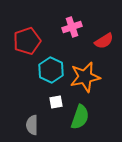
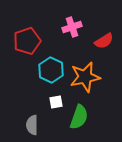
green semicircle: moved 1 px left
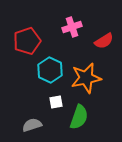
cyan hexagon: moved 1 px left
orange star: moved 1 px right, 1 px down
gray semicircle: rotated 72 degrees clockwise
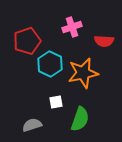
red semicircle: rotated 36 degrees clockwise
cyan hexagon: moved 6 px up
orange star: moved 3 px left, 5 px up
green semicircle: moved 1 px right, 2 px down
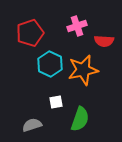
pink cross: moved 5 px right, 1 px up
red pentagon: moved 3 px right, 8 px up
orange star: moved 3 px up
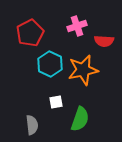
red pentagon: rotated 8 degrees counterclockwise
gray semicircle: rotated 102 degrees clockwise
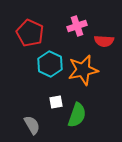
red pentagon: rotated 20 degrees counterclockwise
green semicircle: moved 3 px left, 4 px up
gray semicircle: rotated 24 degrees counterclockwise
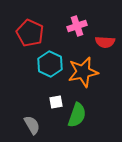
red semicircle: moved 1 px right, 1 px down
orange star: moved 2 px down
